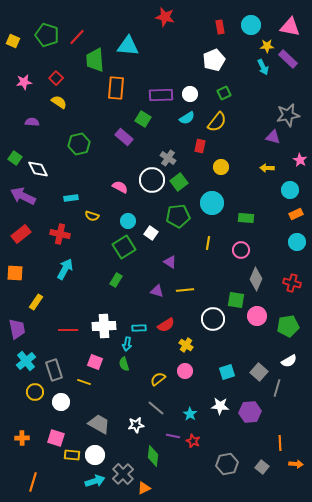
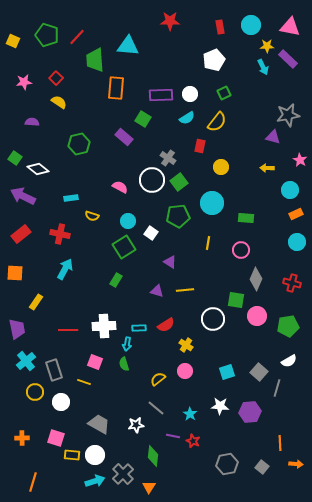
red star at (165, 17): moved 5 px right, 4 px down; rotated 12 degrees counterclockwise
white diamond at (38, 169): rotated 25 degrees counterclockwise
orange triangle at (144, 488): moved 5 px right, 1 px up; rotated 32 degrees counterclockwise
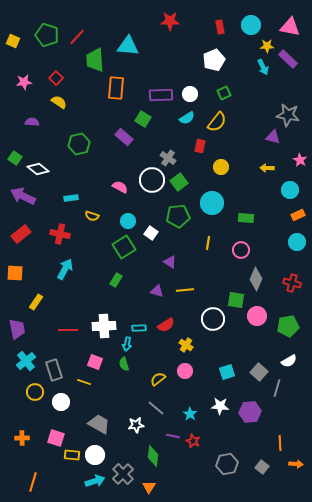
gray star at (288, 115): rotated 20 degrees clockwise
orange rectangle at (296, 214): moved 2 px right, 1 px down
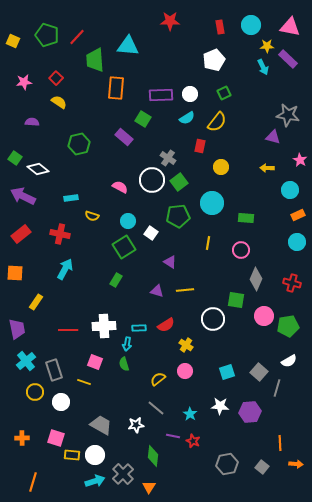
pink circle at (257, 316): moved 7 px right
gray trapezoid at (99, 424): moved 2 px right, 1 px down
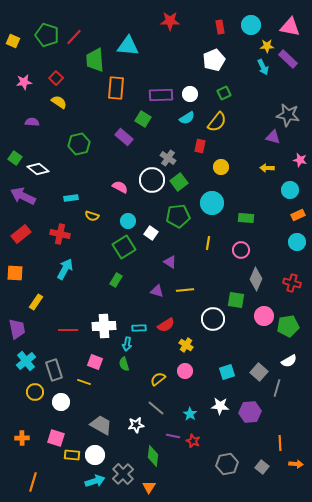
red line at (77, 37): moved 3 px left
pink star at (300, 160): rotated 16 degrees counterclockwise
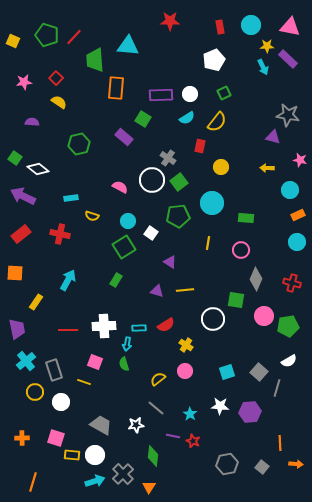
cyan arrow at (65, 269): moved 3 px right, 11 px down
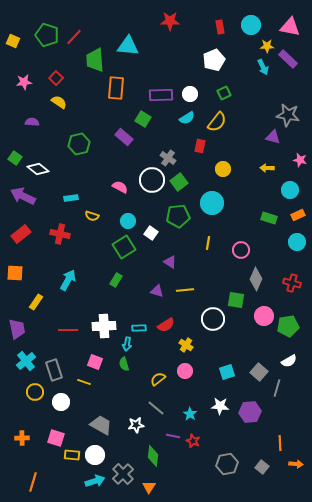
yellow circle at (221, 167): moved 2 px right, 2 px down
green rectangle at (246, 218): moved 23 px right; rotated 14 degrees clockwise
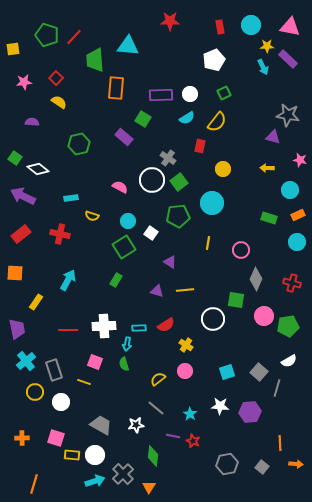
yellow square at (13, 41): moved 8 px down; rotated 32 degrees counterclockwise
orange line at (33, 482): moved 1 px right, 2 px down
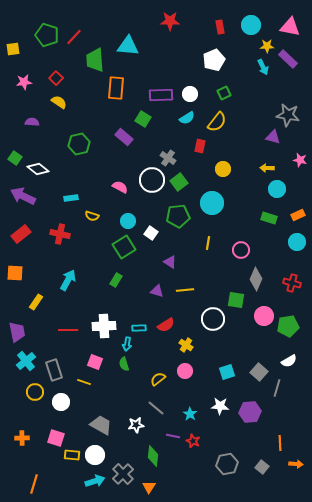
cyan circle at (290, 190): moved 13 px left, 1 px up
purple trapezoid at (17, 329): moved 3 px down
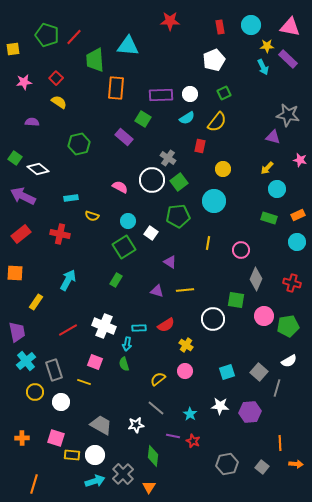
yellow arrow at (267, 168): rotated 48 degrees counterclockwise
cyan circle at (212, 203): moved 2 px right, 2 px up
white cross at (104, 326): rotated 25 degrees clockwise
red line at (68, 330): rotated 30 degrees counterclockwise
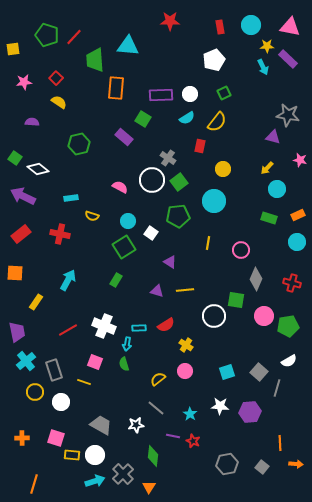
white circle at (213, 319): moved 1 px right, 3 px up
